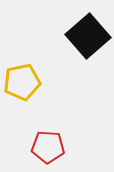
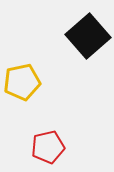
red pentagon: rotated 16 degrees counterclockwise
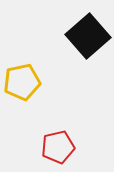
red pentagon: moved 10 px right
